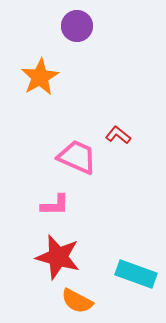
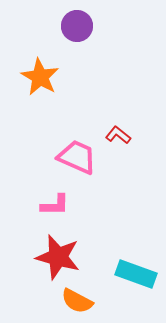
orange star: rotated 12 degrees counterclockwise
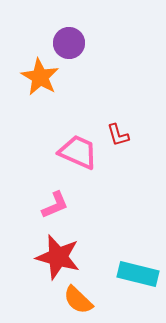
purple circle: moved 8 px left, 17 px down
red L-shape: rotated 145 degrees counterclockwise
pink trapezoid: moved 1 px right, 5 px up
pink L-shape: rotated 24 degrees counterclockwise
cyan rectangle: moved 2 px right; rotated 6 degrees counterclockwise
orange semicircle: moved 1 px right, 1 px up; rotated 16 degrees clockwise
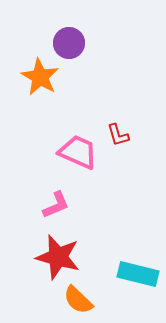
pink L-shape: moved 1 px right
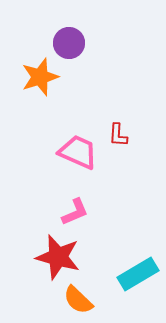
orange star: rotated 24 degrees clockwise
red L-shape: rotated 20 degrees clockwise
pink L-shape: moved 19 px right, 7 px down
cyan rectangle: rotated 45 degrees counterclockwise
